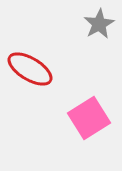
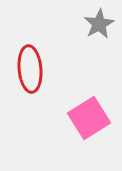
red ellipse: rotated 54 degrees clockwise
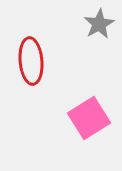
red ellipse: moved 1 px right, 8 px up
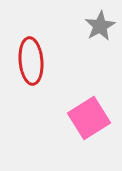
gray star: moved 1 px right, 2 px down
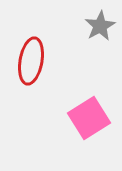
red ellipse: rotated 15 degrees clockwise
